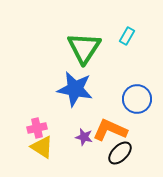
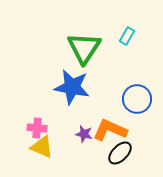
blue star: moved 3 px left, 2 px up
pink cross: rotated 18 degrees clockwise
purple star: moved 3 px up
yellow triangle: rotated 10 degrees counterclockwise
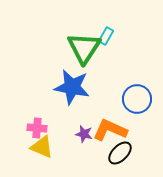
cyan rectangle: moved 21 px left
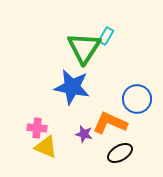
orange L-shape: moved 7 px up
yellow triangle: moved 4 px right
black ellipse: rotated 15 degrees clockwise
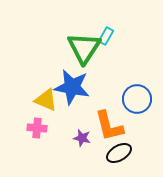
orange L-shape: moved 1 px left, 3 px down; rotated 128 degrees counterclockwise
purple star: moved 2 px left, 4 px down
yellow triangle: moved 47 px up
black ellipse: moved 1 px left
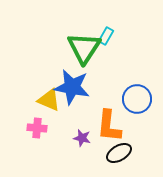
yellow triangle: moved 3 px right
orange L-shape: rotated 20 degrees clockwise
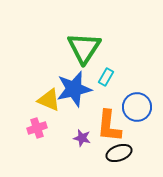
cyan rectangle: moved 41 px down
blue star: moved 2 px right, 2 px down; rotated 24 degrees counterclockwise
blue circle: moved 8 px down
pink cross: rotated 24 degrees counterclockwise
black ellipse: rotated 10 degrees clockwise
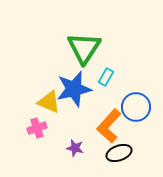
yellow triangle: moved 2 px down
blue circle: moved 1 px left
orange L-shape: rotated 36 degrees clockwise
purple star: moved 7 px left, 10 px down
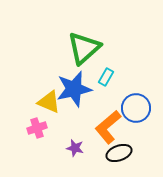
green triangle: rotated 15 degrees clockwise
blue circle: moved 1 px down
orange L-shape: moved 1 px left, 1 px down; rotated 8 degrees clockwise
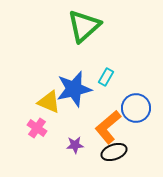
green triangle: moved 22 px up
pink cross: rotated 36 degrees counterclockwise
purple star: moved 3 px up; rotated 18 degrees counterclockwise
black ellipse: moved 5 px left, 1 px up
